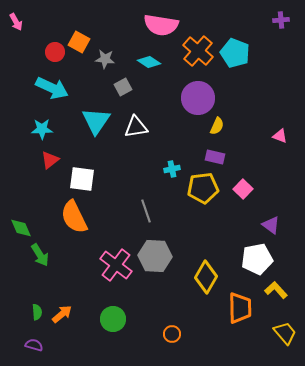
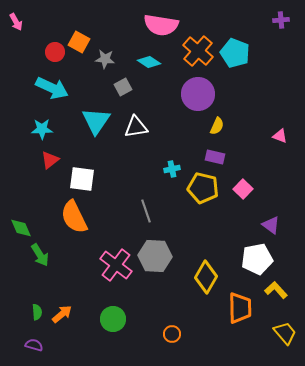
purple circle: moved 4 px up
yellow pentagon: rotated 20 degrees clockwise
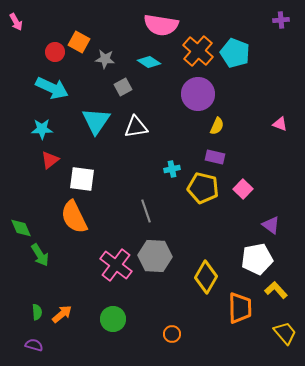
pink triangle: moved 12 px up
